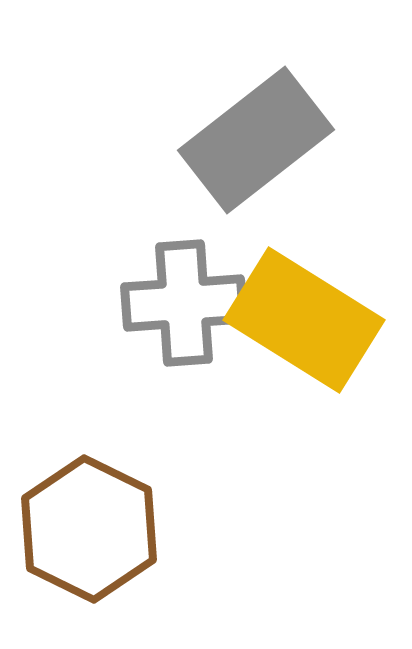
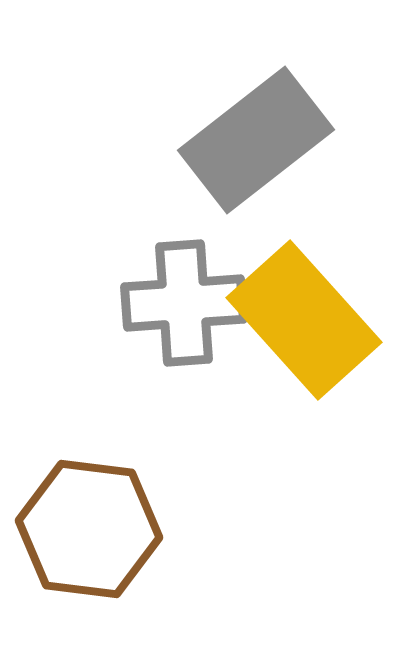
yellow rectangle: rotated 16 degrees clockwise
brown hexagon: rotated 19 degrees counterclockwise
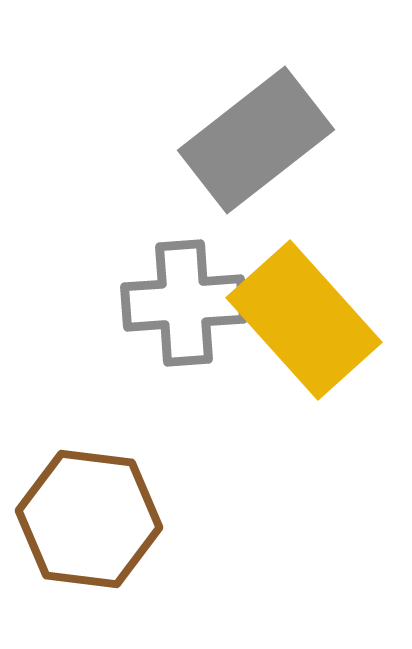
brown hexagon: moved 10 px up
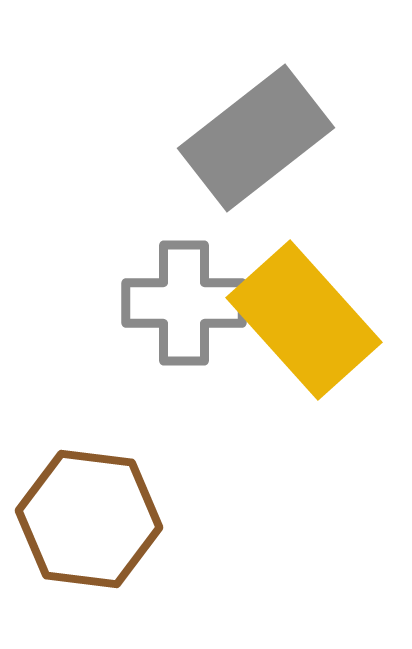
gray rectangle: moved 2 px up
gray cross: rotated 4 degrees clockwise
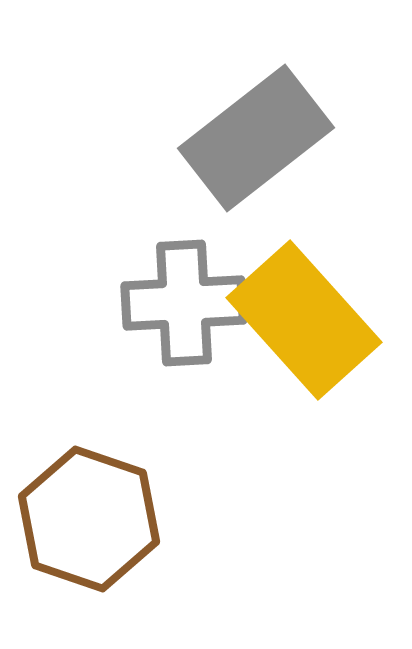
gray cross: rotated 3 degrees counterclockwise
brown hexagon: rotated 12 degrees clockwise
